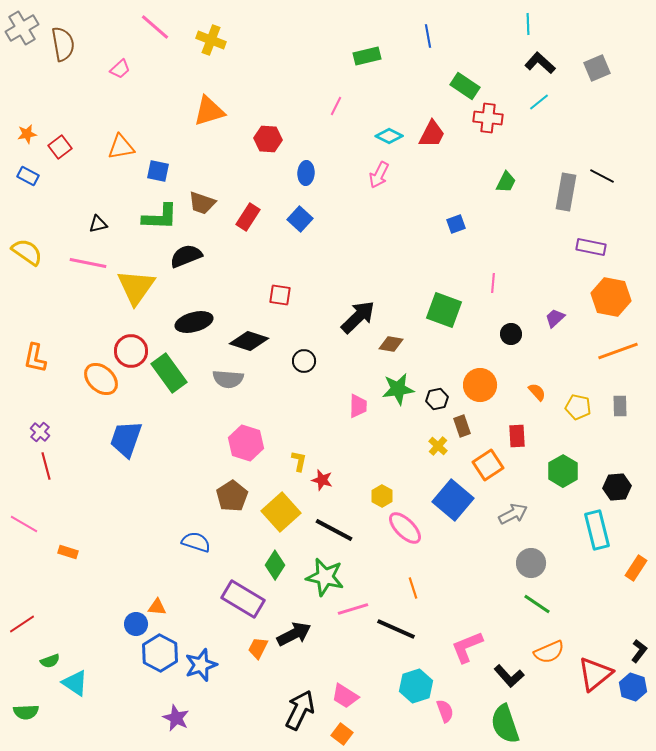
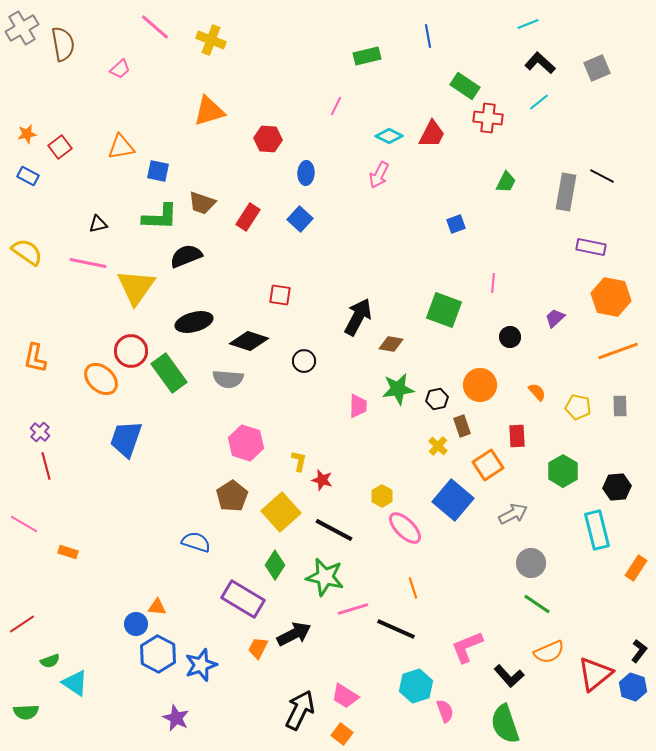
cyan line at (528, 24): rotated 70 degrees clockwise
black arrow at (358, 317): rotated 18 degrees counterclockwise
black circle at (511, 334): moved 1 px left, 3 px down
blue hexagon at (160, 653): moved 2 px left, 1 px down
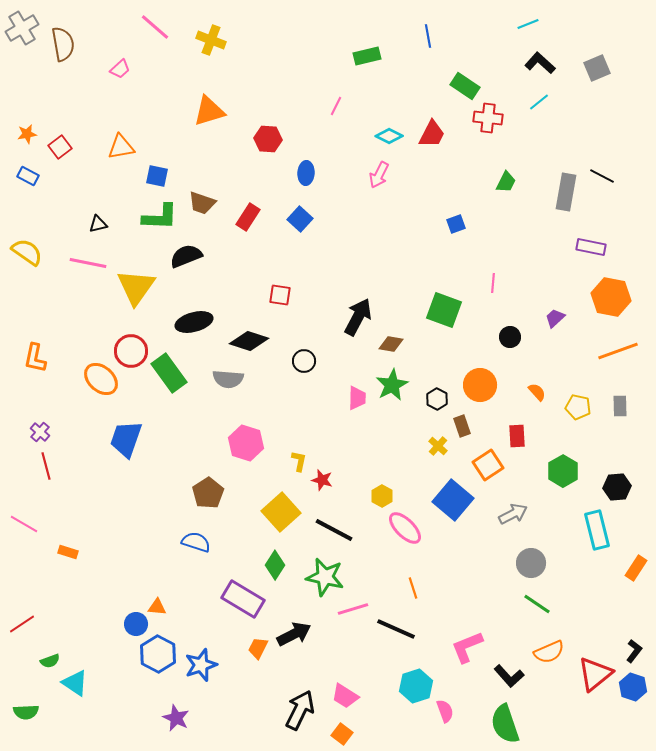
blue square at (158, 171): moved 1 px left, 5 px down
green star at (398, 389): moved 6 px left, 4 px up; rotated 20 degrees counterclockwise
black hexagon at (437, 399): rotated 20 degrees counterclockwise
pink trapezoid at (358, 406): moved 1 px left, 8 px up
brown pentagon at (232, 496): moved 24 px left, 3 px up
black L-shape at (639, 651): moved 5 px left
